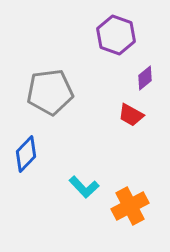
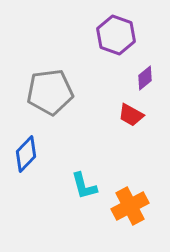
cyan L-shape: moved 1 px up; rotated 28 degrees clockwise
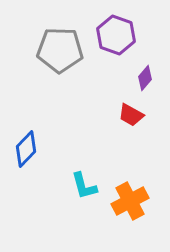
purple diamond: rotated 10 degrees counterclockwise
gray pentagon: moved 10 px right, 42 px up; rotated 9 degrees clockwise
blue diamond: moved 5 px up
orange cross: moved 5 px up
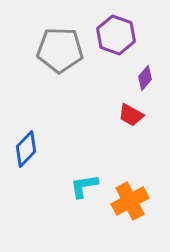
cyan L-shape: rotated 96 degrees clockwise
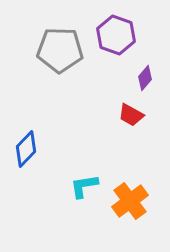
orange cross: rotated 9 degrees counterclockwise
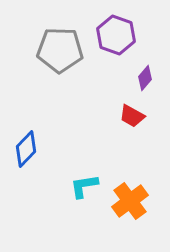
red trapezoid: moved 1 px right, 1 px down
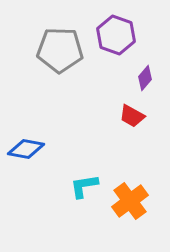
blue diamond: rotated 57 degrees clockwise
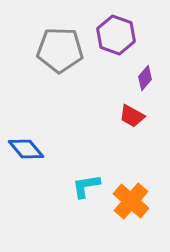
blue diamond: rotated 39 degrees clockwise
cyan L-shape: moved 2 px right
orange cross: moved 1 px right; rotated 12 degrees counterclockwise
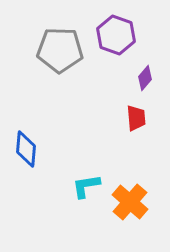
red trapezoid: moved 4 px right, 2 px down; rotated 124 degrees counterclockwise
blue diamond: rotated 45 degrees clockwise
orange cross: moved 1 px left, 1 px down
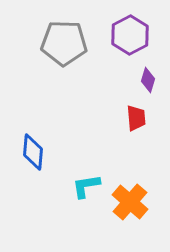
purple hexagon: moved 14 px right; rotated 12 degrees clockwise
gray pentagon: moved 4 px right, 7 px up
purple diamond: moved 3 px right, 2 px down; rotated 25 degrees counterclockwise
blue diamond: moved 7 px right, 3 px down
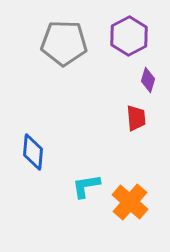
purple hexagon: moved 1 px left, 1 px down
